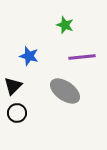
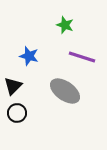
purple line: rotated 24 degrees clockwise
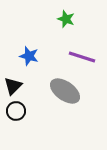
green star: moved 1 px right, 6 px up
black circle: moved 1 px left, 2 px up
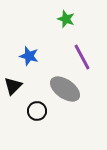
purple line: rotated 44 degrees clockwise
gray ellipse: moved 2 px up
black circle: moved 21 px right
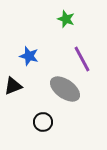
purple line: moved 2 px down
black triangle: rotated 24 degrees clockwise
black circle: moved 6 px right, 11 px down
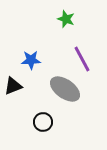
blue star: moved 2 px right, 4 px down; rotated 18 degrees counterclockwise
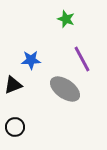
black triangle: moved 1 px up
black circle: moved 28 px left, 5 px down
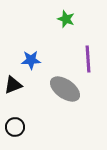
purple line: moved 6 px right; rotated 24 degrees clockwise
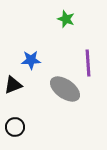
purple line: moved 4 px down
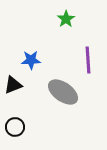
green star: rotated 18 degrees clockwise
purple line: moved 3 px up
gray ellipse: moved 2 px left, 3 px down
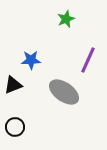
green star: rotated 12 degrees clockwise
purple line: rotated 28 degrees clockwise
gray ellipse: moved 1 px right
